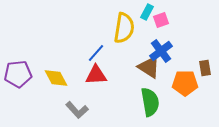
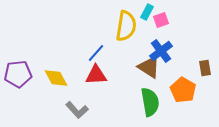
yellow semicircle: moved 2 px right, 2 px up
orange pentagon: moved 2 px left, 7 px down; rotated 30 degrees clockwise
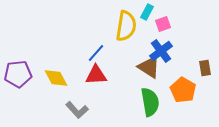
pink square: moved 2 px right, 4 px down
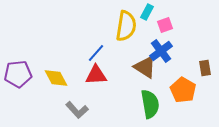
pink square: moved 2 px right, 1 px down
brown triangle: moved 4 px left
green semicircle: moved 2 px down
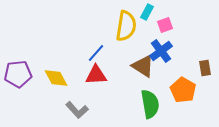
brown triangle: moved 2 px left, 1 px up
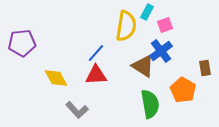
purple pentagon: moved 4 px right, 31 px up
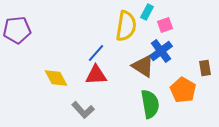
purple pentagon: moved 5 px left, 13 px up
gray L-shape: moved 6 px right
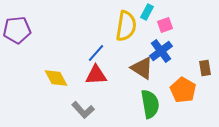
brown triangle: moved 1 px left, 2 px down
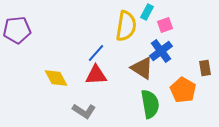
gray L-shape: moved 1 px right, 1 px down; rotated 15 degrees counterclockwise
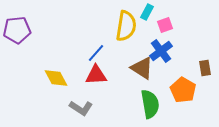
gray L-shape: moved 3 px left, 3 px up
